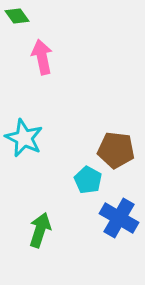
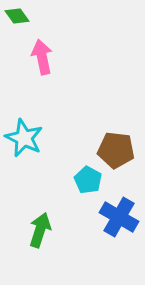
blue cross: moved 1 px up
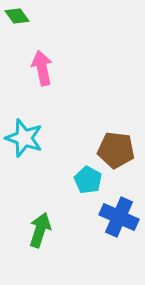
pink arrow: moved 11 px down
cyan star: rotated 6 degrees counterclockwise
blue cross: rotated 6 degrees counterclockwise
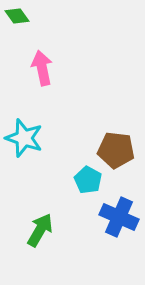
green arrow: rotated 12 degrees clockwise
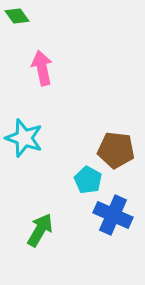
blue cross: moved 6 px left, 2 px up
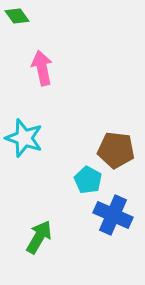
green arrow: moved 1 px left, 7 px down
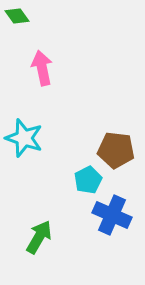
cyan pentagon: rotated 16 degrees clockwise
blue cross: moved 1 px left
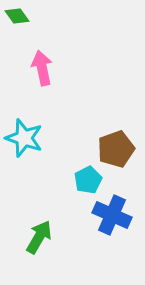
brown pentagon: moved 1 px up; rotated 27 degrees counterclockwise
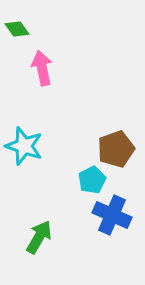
green diamond: moved 13 px down
cyan star: moved 8 px down
cyan pentagon: moved 4 px right
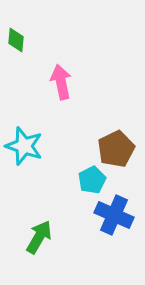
green diamond: moved 1 px left, 11 px down; rotated 40 degrees clockwise
pink arrow: moved 19 px right, 14 px down
brown pentagon: rotated 6 degrees counterclockwise
blue cross: moved 2 px right
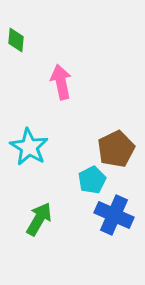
cyan star: moved 5 px right, 1 px down; rotated 12 degrees clockwise
green arrow: moved 18 px up
